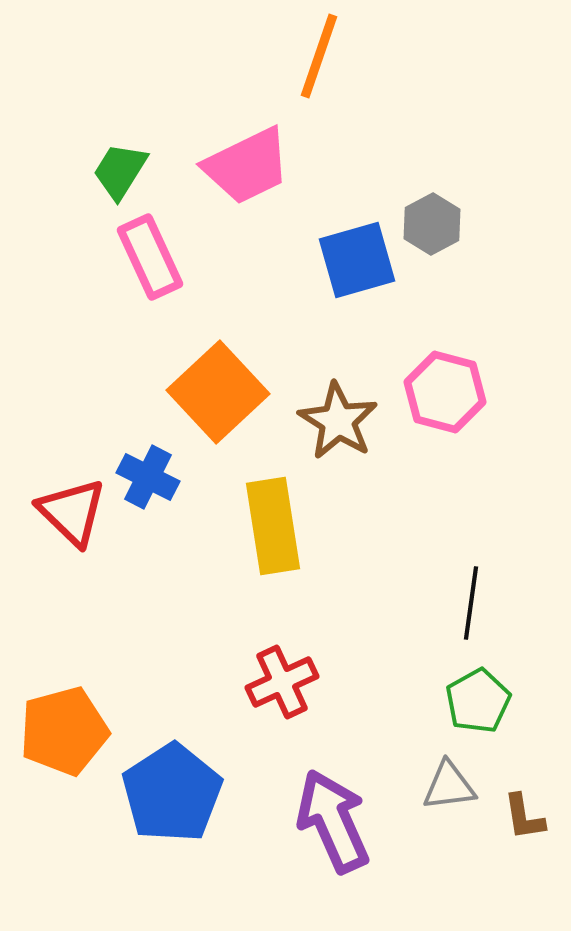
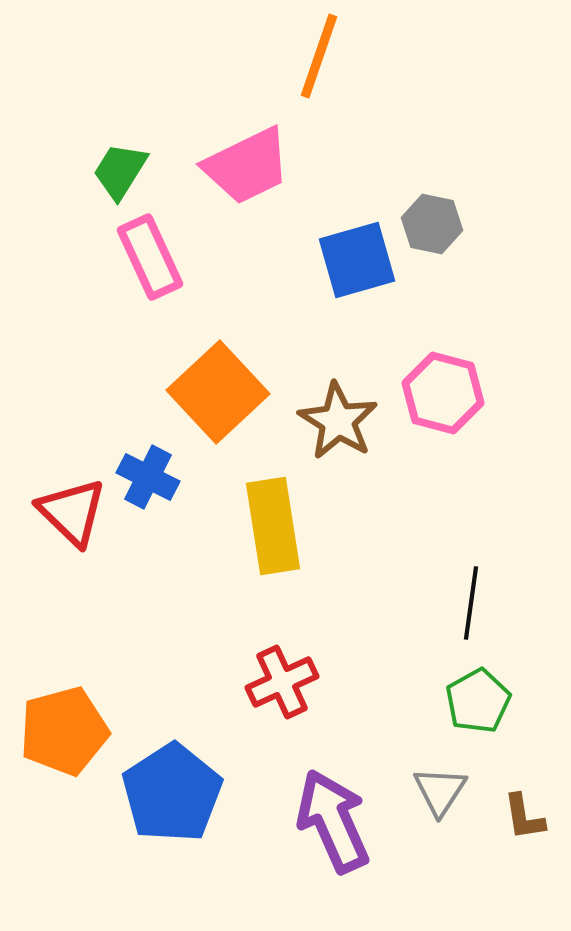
gray hexagon: rotated 20 degrees counterclockwise
pink hexagon: moved 2 px left, 1 px down
gray triangle: moved 9 px left, 5 px down; rotated 50 degrees counterclockwise
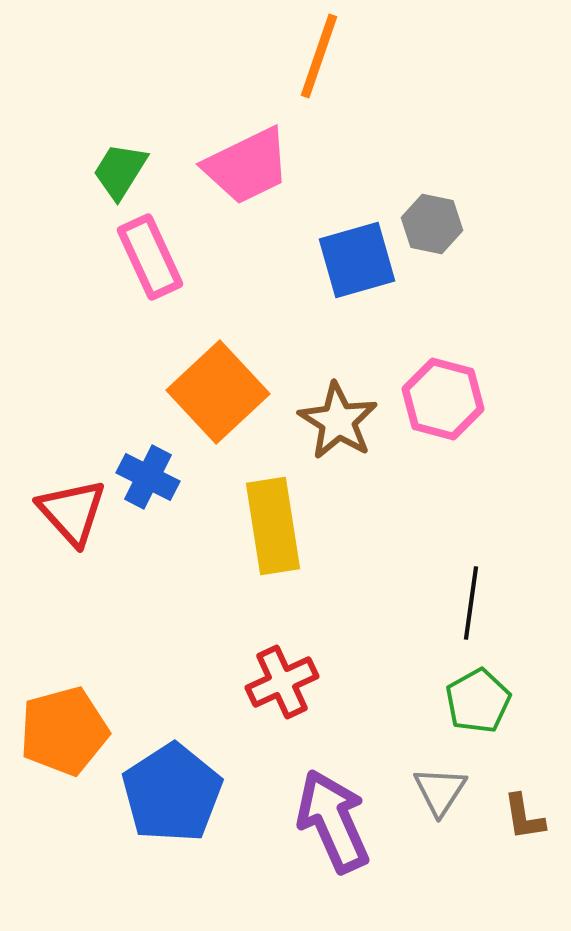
pink hexagon: moved 6 px down
red triangle: rotated 4 degrees clockwise
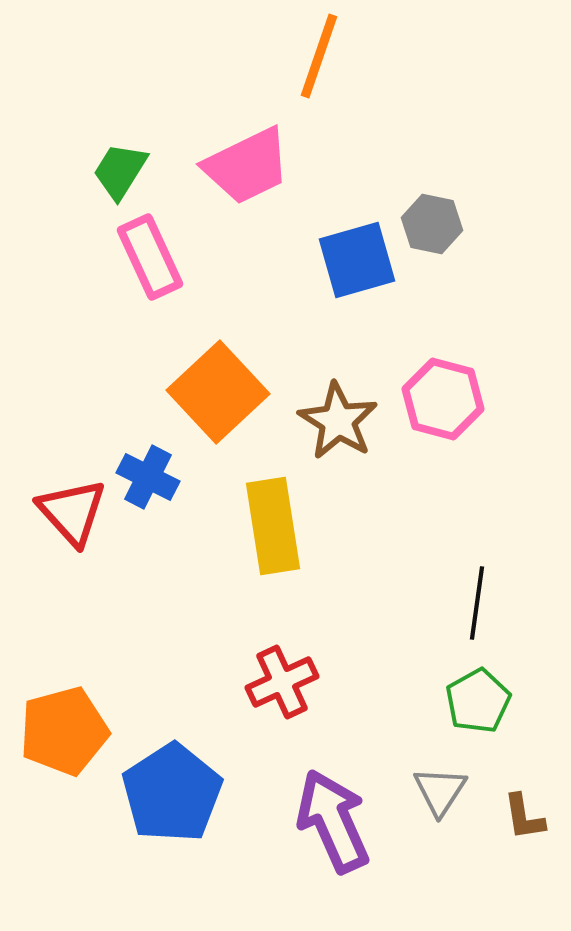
black line: moved 6 px right
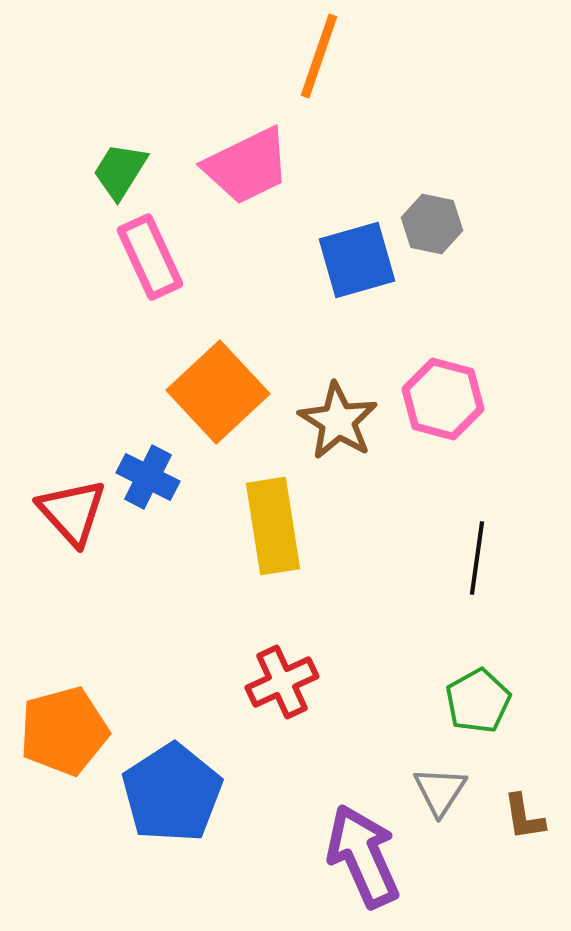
black line: moved 45 px up
purple arrow: moved 30 px right, 35 px down
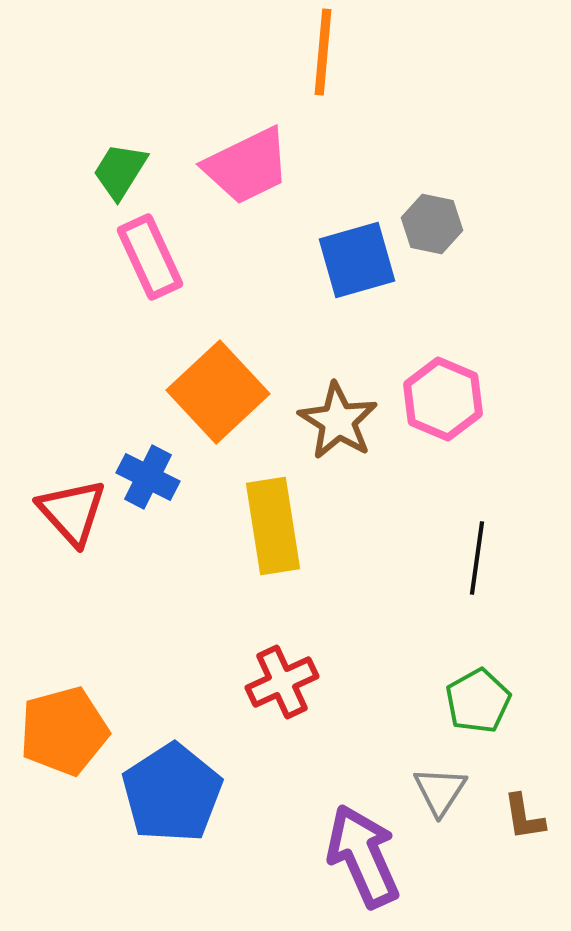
orange line: moved 4 px right, 4 px up; rotated 14 degrees counterclockwise
pink hexagon: rotated 8 degrees clockwise
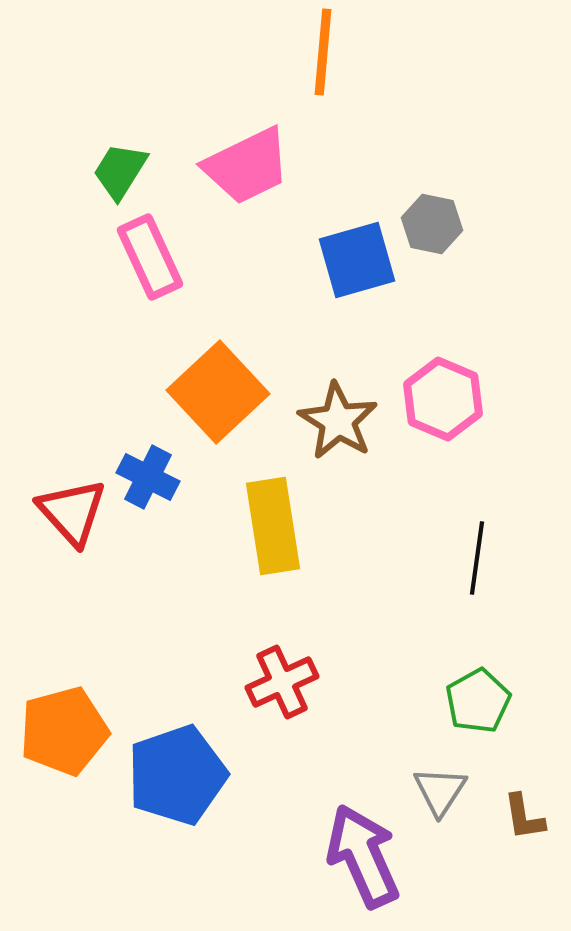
blue pentagon: moved 5 px right, 18 px up; rotated 14 degrees clockwise
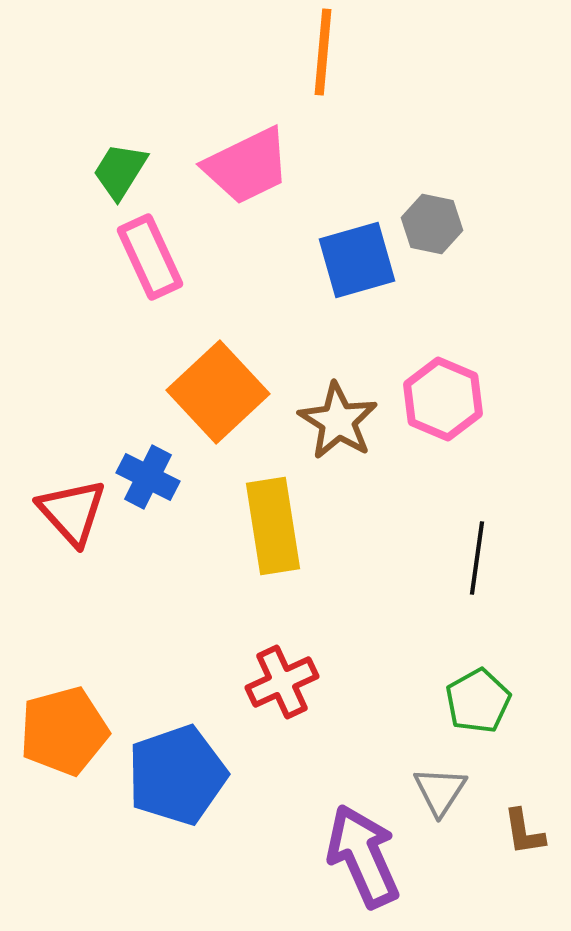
brown L-shape: moved 15 px down
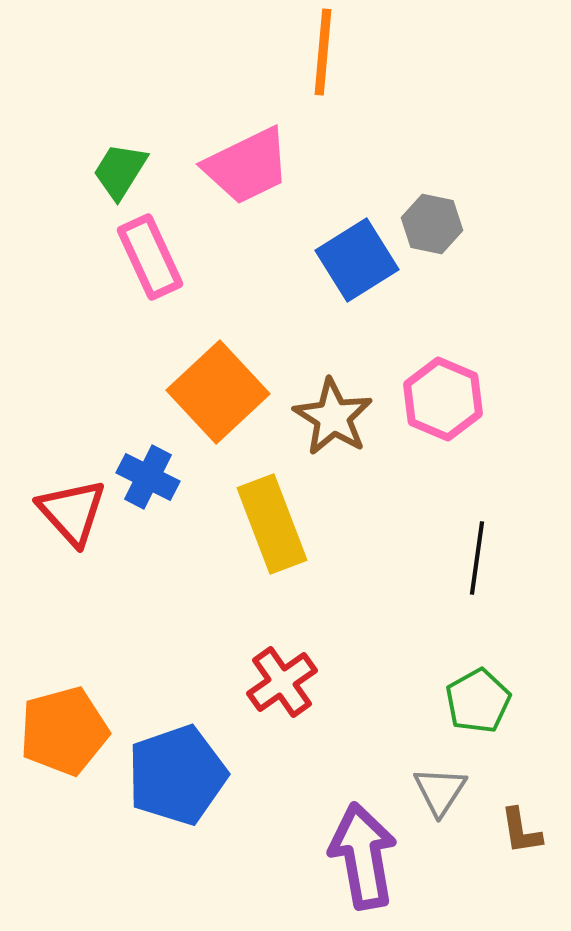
blue square: rotated 16 degrees counterclockwise
brown star: moved 5 px left, 4 px up
yellow rectangle: moved 1 px left, 2 px up; rotated 12 degrees counterclockwise
red cross: rotated 10 degrees counterclockwise
brown L-shape: moved 3 px left, 1 px up
purple arrow: rotated 14 degrees clockwise
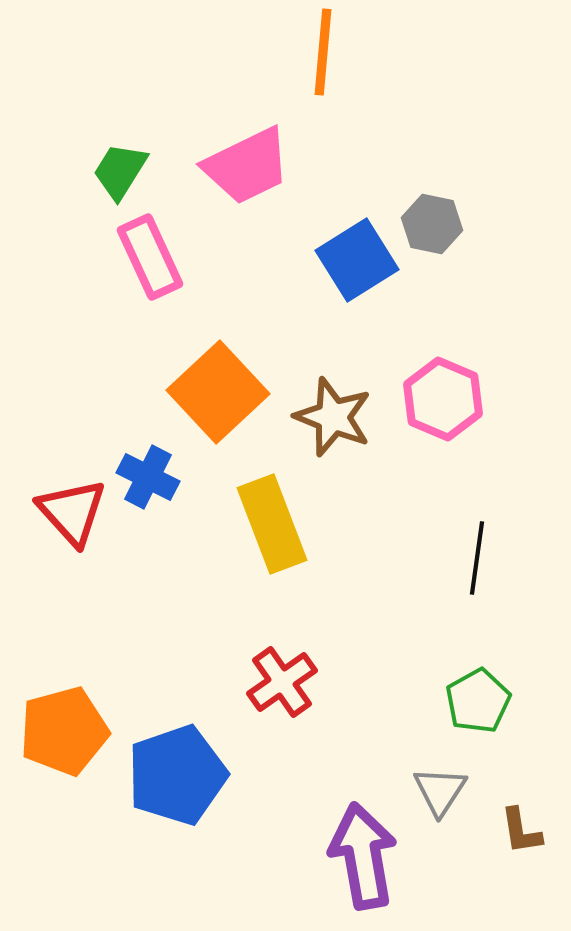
brown star: rotated 10 degrees counterclockwise
